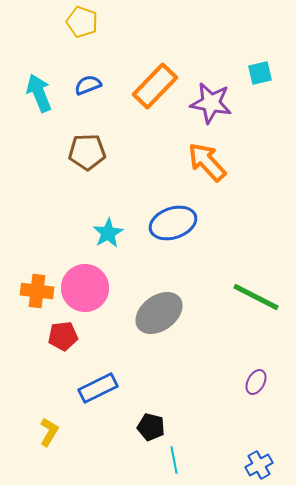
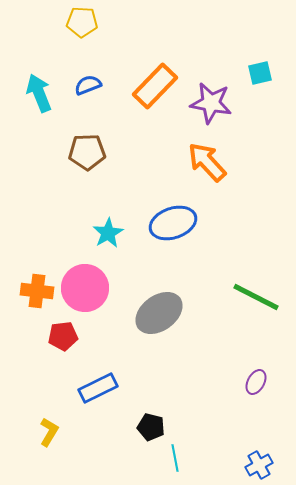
yellow pentagon: rotated 16 degrees counterclockwise
cyan line: moved 1 px right, 2 px up
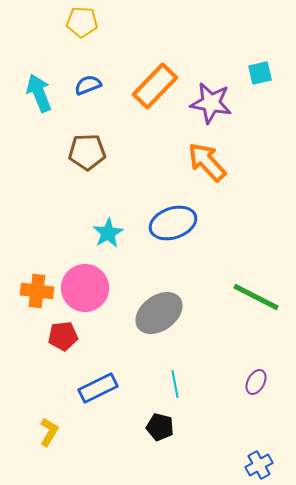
black pentagon: moved 9 px right
cyan line: moved 74 px up
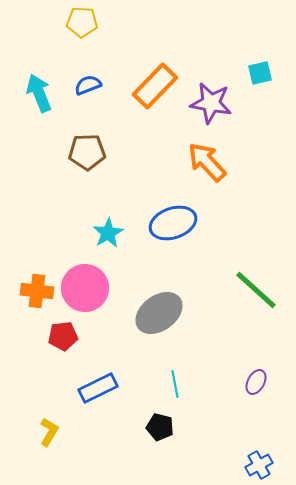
green line: moved 7 px up; rotated 15 degrees clockwise
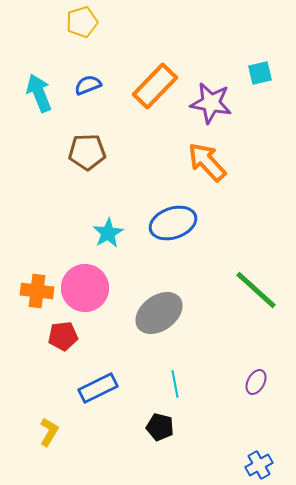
yellow pentagon: rotated 20 degrees counterclockwise
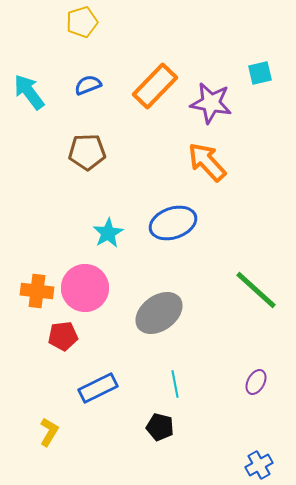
cyan arrow: moved 10 px left, 1 px up; rotated 15 degrees counterclockwise
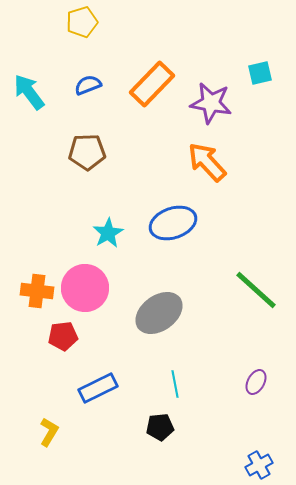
orange rectangle: moved 3 px left, 2 px up
black pentagon: rotated 20 degrees counterclockwise
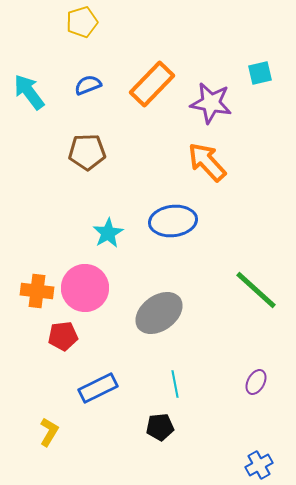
blue ellipse: moved 2 px up; rotated 12 degrees clockwise
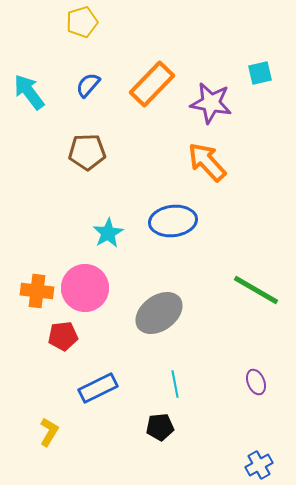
blue semicircle: rotated 28 degrees counterclockwise
green line: rotated 12 degrees counterclockwise
purple ellipse: rotated 50 degrees counterclockwise
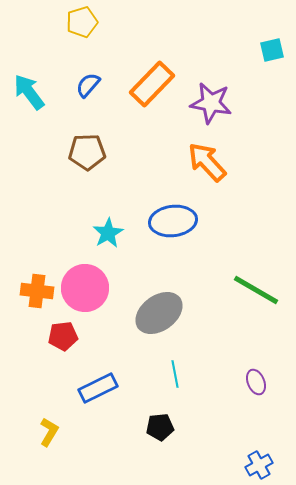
cyan square: moved 12 px right, 23 px up
cyan line: moved 10 px up
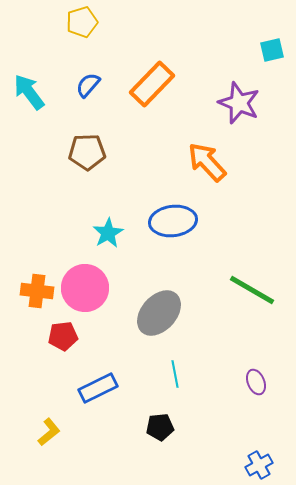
purple star: moved 28 px right; rotated 12 degrees clockwise
green line: moved 4 px left
gray ellipse: rotated 12 degrees counterclockwise
yellow L-shape: rotated 20 degrees clockwise
